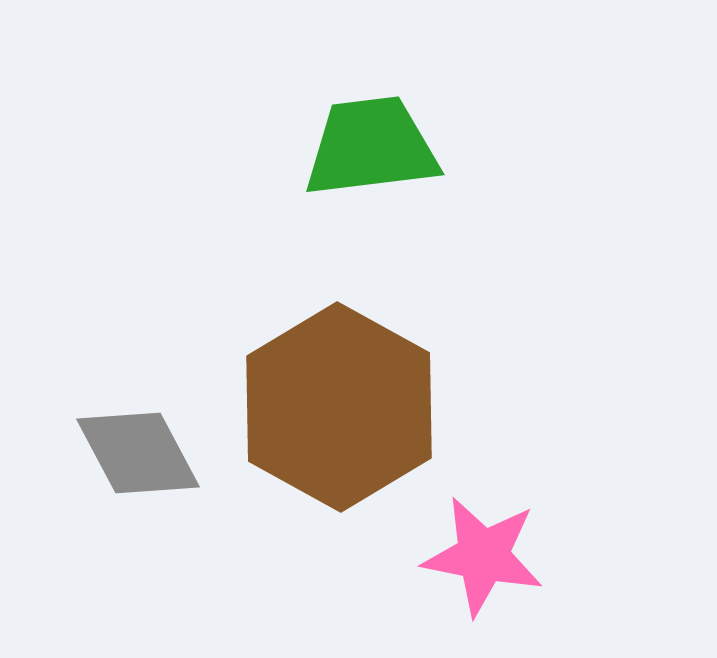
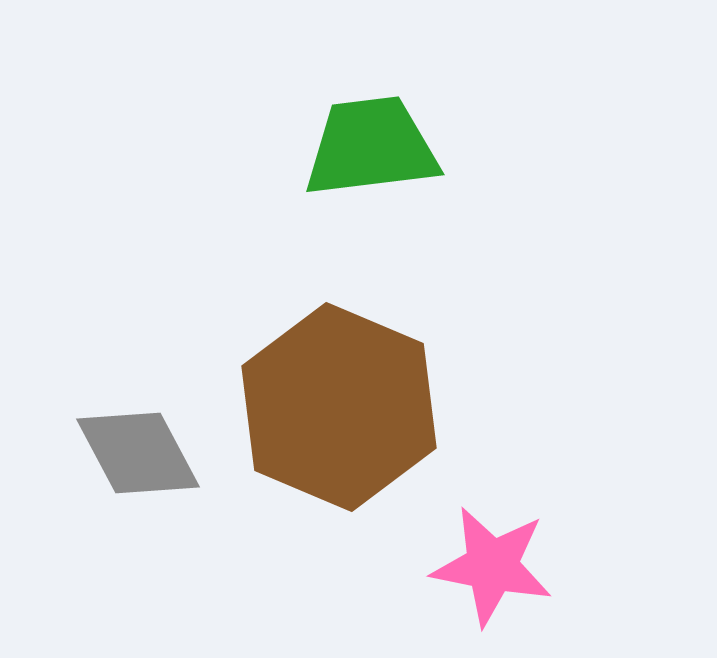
brown hexagon: rotated 6 degrees counterclockwise
pink star: moved 9 px right, 10 px down
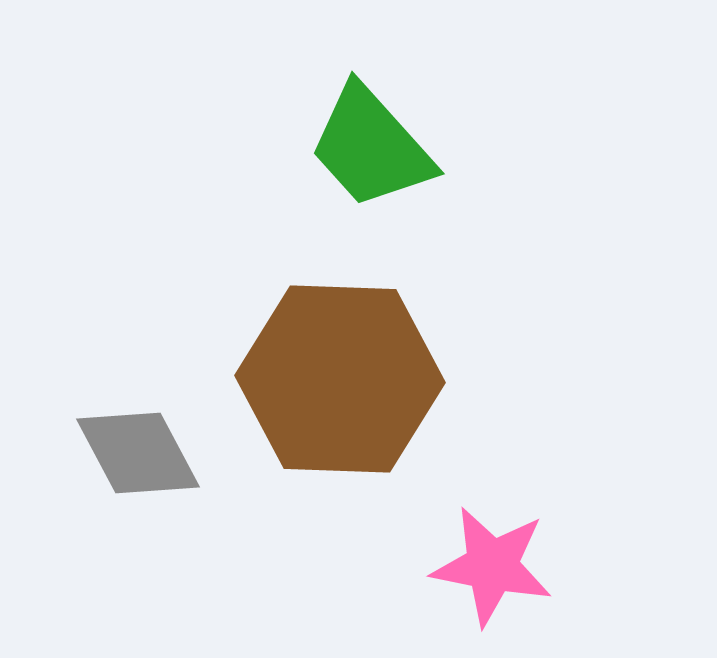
green trapezoid: rotated 125 degrees counterclockwise
brown hexagon: moved 1 px right, 28 px up; rotated 21 degrees counterclockwise
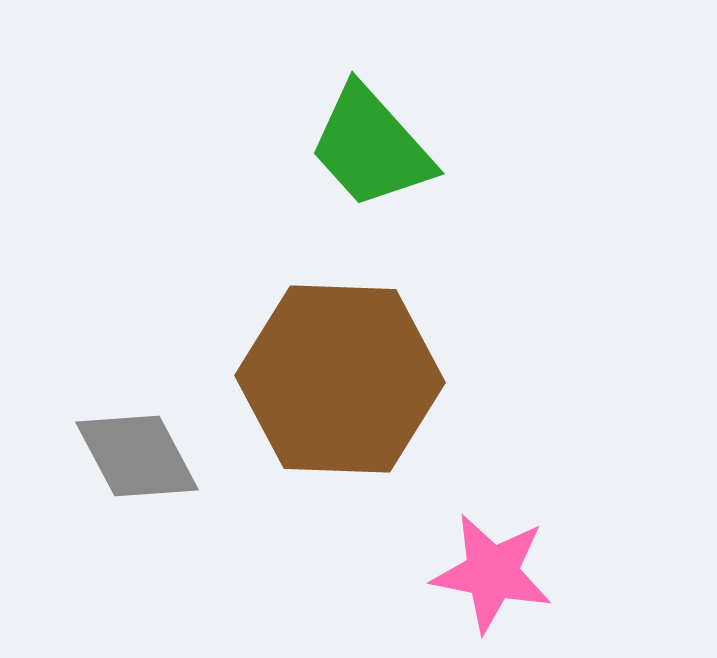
gray diamond: moved 1 px left, 3 px down
pink star: moved 7 px down
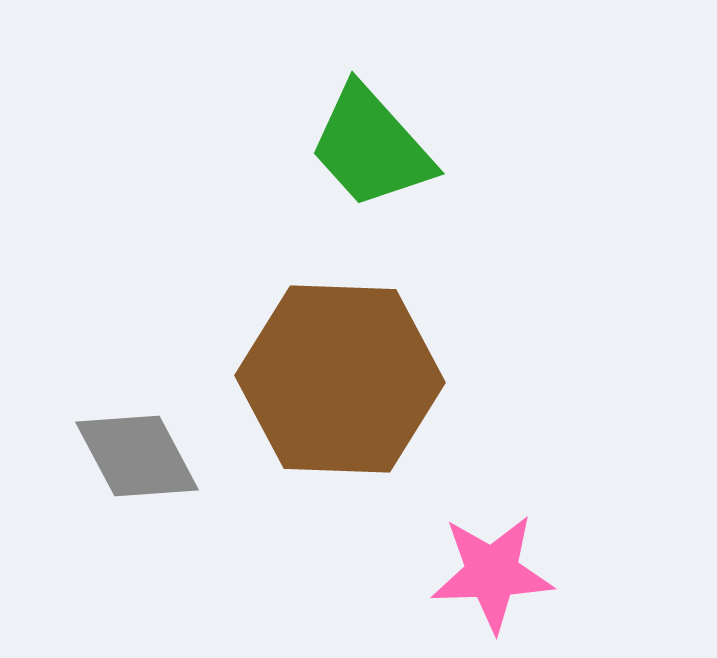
pink star: rotated 13 degrees counterclockwise
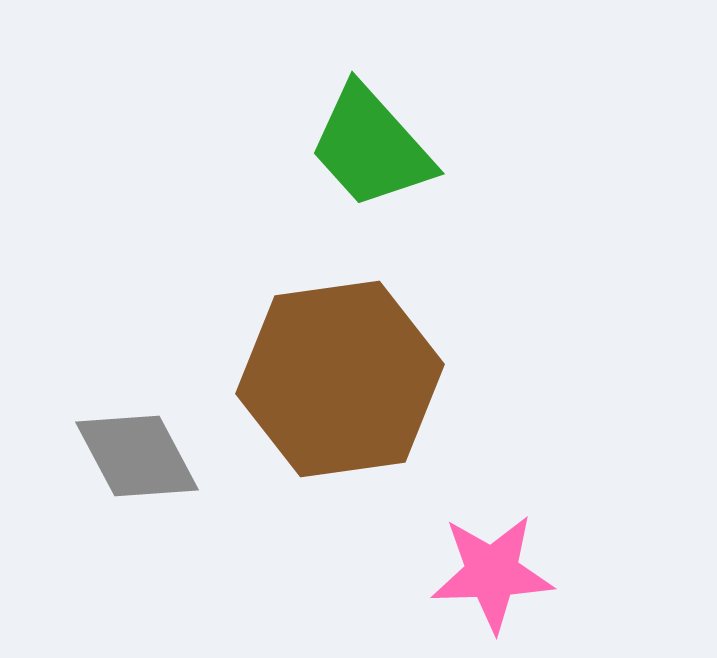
brown hexagon: rotated 10 degrees counterclockwise
